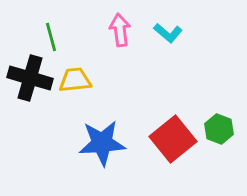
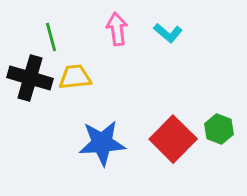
pink arrow: moved 3 px left, 1 px up
yellow trapezoid: moved 3 px up
red square: rotated 6 degrees counterclockwise
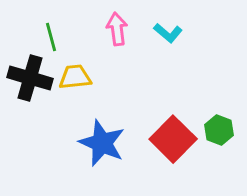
green hexagon: moved 1 px down
blue star: rotated 27 degrees clockwise
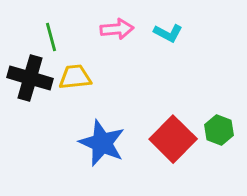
pink arrow: rotated 92 degrees clockwise
cyan L-shape: rotated 12 degrees counterclockwise
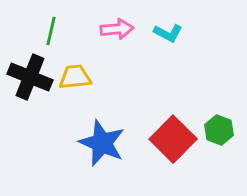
green line: moved 6 px up; rotated 28 degrees clockwise
black cross: moved 1 px up; rotated 6 degrees clockwise
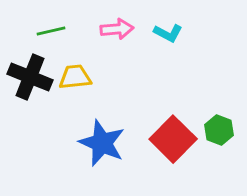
green line: rotated 64 degrees clockwise
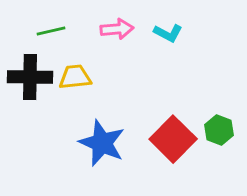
black cross: rotated 21 degrees counterclockwise
